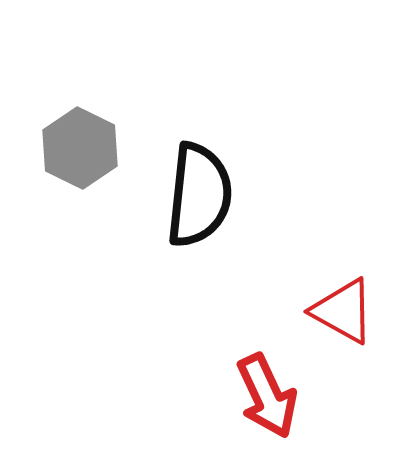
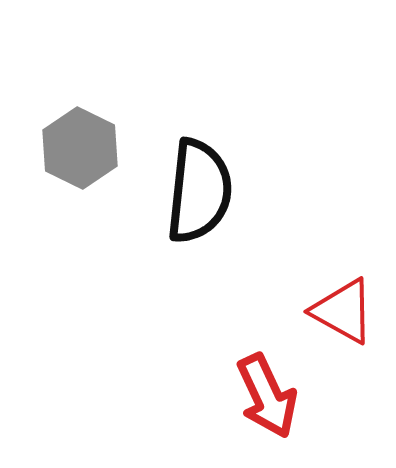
black semicircle: moved 4 px up
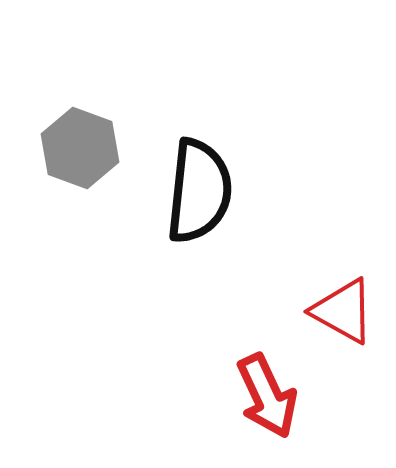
gray hexagon: rotated 6 degrees counterclockwise
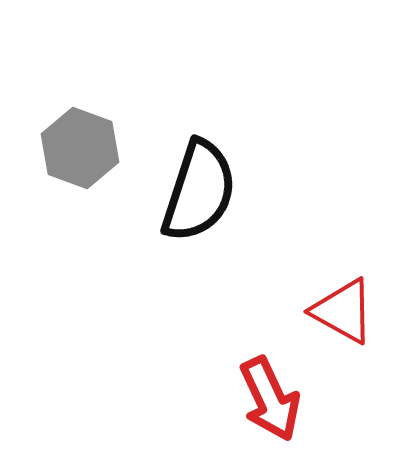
black semicircle: rotated 12 degrees clockwise
red arrow: moved 3 px right, 3 px down
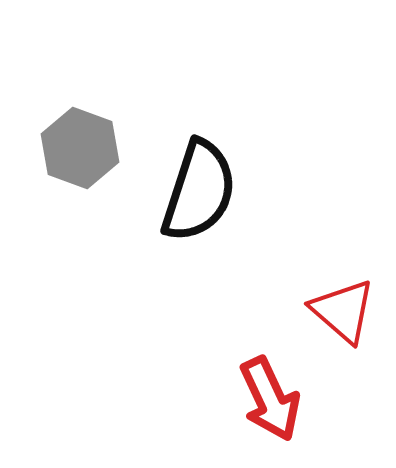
red triangle: rotated 12 degrees clockwise
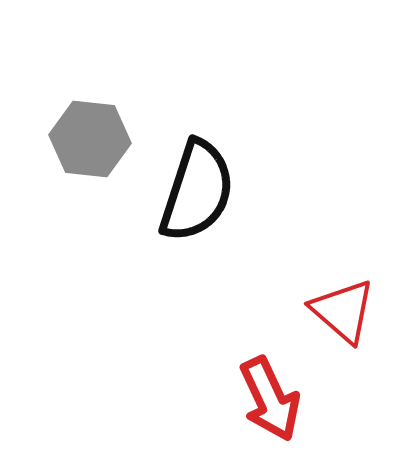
gray hexagon: moved 10 px right, 9 px up; rotated 14 degrees counterclockwise
black semicircle: moved 2 px left
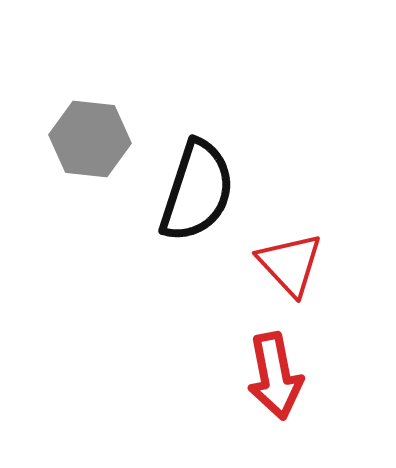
red triangle: moved 53 px left, 47 px up; rotated 6 degrees clockwise
red arrow: moved 5 px right, 23 px up; rotated 14 degrees clockwise
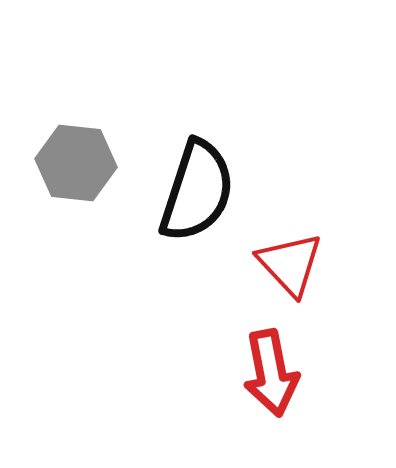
gray hexagon: moved 14 px left, 24 px down
red arrow: moved 4 px left, 3 px up
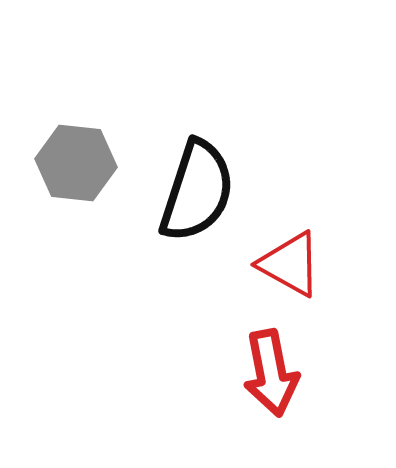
red triangle: rotated 18 degrees counterclockwise
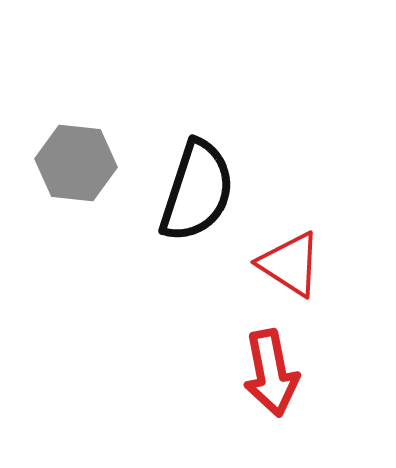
red triangle: rotated 4 degrees clockwise
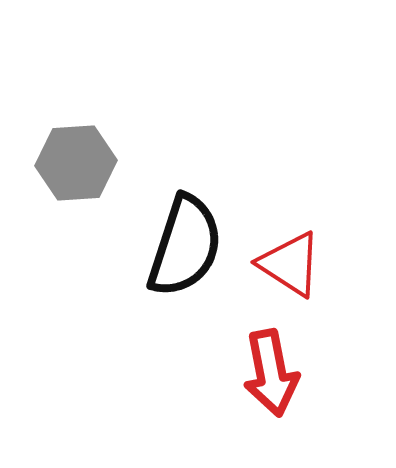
gray hexagon: rotated 10 degrees counterclockwise
black semicircle: moved 12 px left, 55 px down
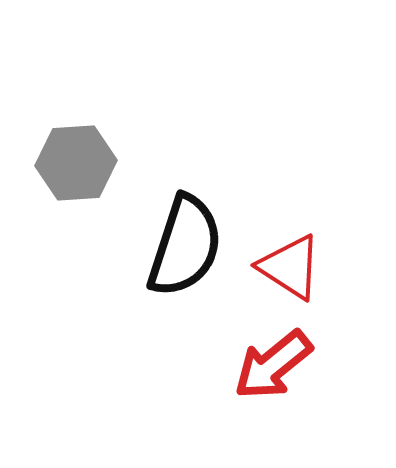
red triangle: moved 3 px down
red arrow: moved 2 px right, 8 px up; rotated 62 degrees clockwise
